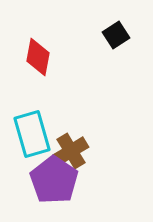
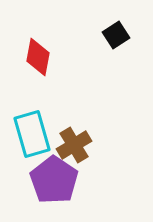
brown cross: moved 3 px right, 6 px up
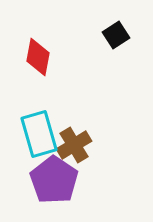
cyan rectangle: moved 7 px right
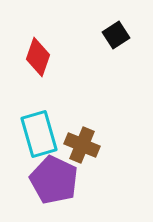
red diamond: rotated 9 degrees clockwise
brown cross: moved 8 px right; rotated 36 degrees counterclockwise
purple pentagon: rotated 9 degrees counterclockwise
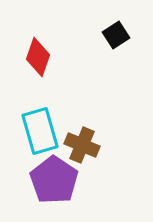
cyan rectangle: moved 1 px right, 3 px up
purple pentagon: rotated 9 degrees clockwise
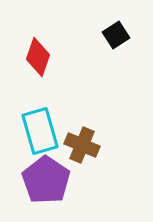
purple pentagon: moved 8 px left
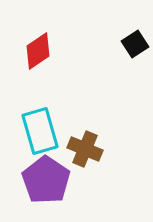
black square: moved 19 px right, 9 px down
red diamond: moved 6 px up; rotated 36 degrees clockwise
brown cross: moved 3 px right, 4 px down
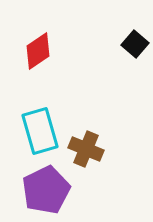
black square: rotated 16 degrees counterclockwise
brown cross: moved 1 px right
purple pentagon: moved 10 px down; rotated 12 degrees clockwise
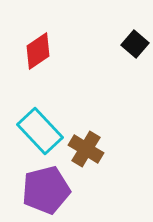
cyan rectangle: rotated 27 degrees counterclockwise
brown cross: rotated 8 degrees clockwise
purple pentagon: rotated 12 degrees clockwise
